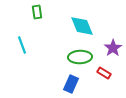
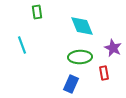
purple star: rotated 12 degrees counterclockwise
red rectangle: rotated 48 degrees clockwise
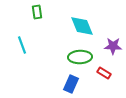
purple star: moved 2 px up; rotated 24 degrees counterclockwise
red rectangle: rotated 48 degrees counterclockwise
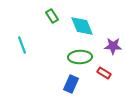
green rectangle: moved 15 px right, 4 px down; rotated 24 degrees counterclockwise
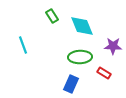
cyan line: moved 1 px right
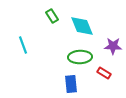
blue rectangle: rotated 30 degrees counterclockwise
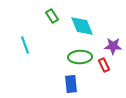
cyan line: moved 2 px right
red rectangle: moved 8 px up; rotated 32 degrees clockwise
